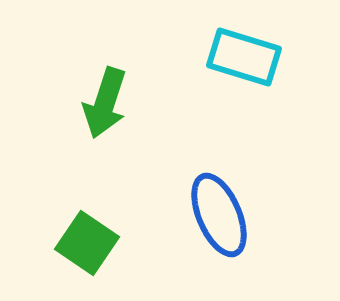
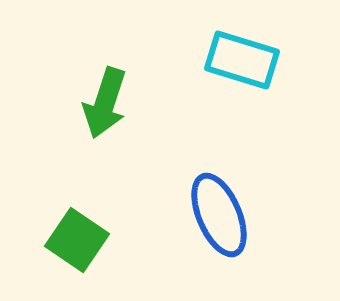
cyan rectangle: moved 2 px left, 3 px down
green square: moved 10 px left, 3 px up
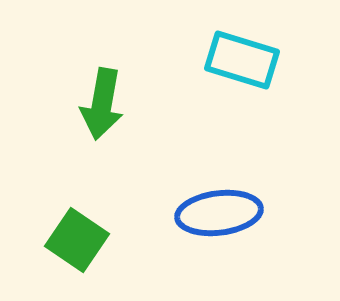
green arrow: moved 3 px left, 1 px down; rotated 8 degrees counterclockwise
blue ellipse: moved 2 px up; rotated 74 degrees counterclockwise
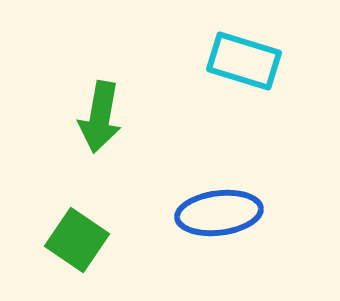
cyan rectangle: moved 2 px right, 1 px down
green arrow: moved 2 px left, 13 px down
